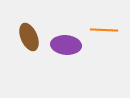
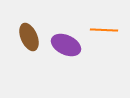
purple ellipse: rotated 20 degrees clockwise
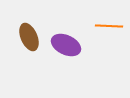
orange line: moved 5 px right, 4 px up
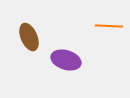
purple ellipse: moved 15 px down; rotated 8 degrees counterclockwise
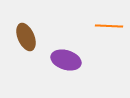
brown ellipse: moved 3 px left
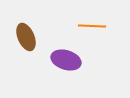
orange line: moved 17 px left
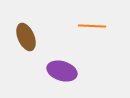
purple ellipse: moved 4 px left, 11 px down
